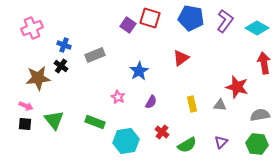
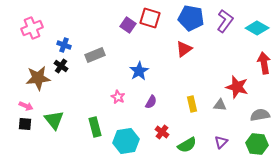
red triangle: moved 3 px right, 9 px up
green rectangle: moved 5 px down; rotated 54 degrees clockwise
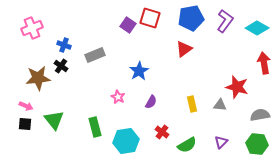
blue pentagon: rotated 20 degrees counterclockwise
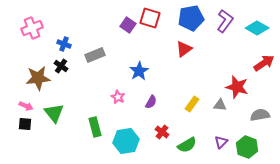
blue cross: moved 1 px up
red arrow: rotated 65 degrees clockwise
yellow rectangle: rotated 49 degrees clockwise
green triangle: moved 7 px up
green hexagon: moved 10 px left, 3 px down; rotated 15 degrees clockwise
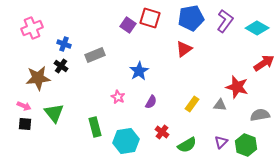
pink arrow: moved 2 px left
green hexagon: moved 1 px left, 2 px up
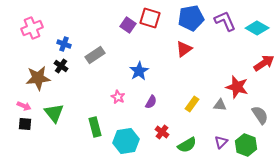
purple L-shape: rotated 60 degrees counterclockwise
gray rectangle: rotated 12 degrees counterclockwise
gray semicircle: rotated 66 degrees clockwise
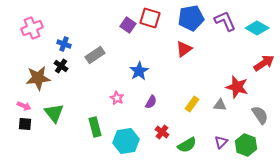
pink star: moved 1 px left, 1 px down
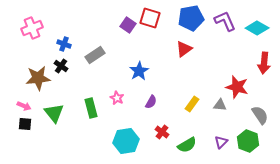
red arrow: rotated 130 degrees clockwise
green rectangle: moved 4 px left, 19 px up
green hexagon: moved 2 px right, 4 px up
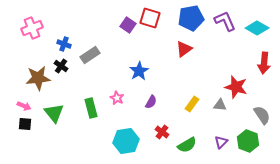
gray rectangle: moved 5 px left
red star: moved 1 px left
gray semicircle: moved 2 px right
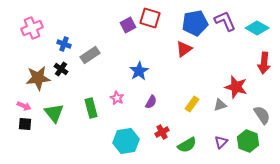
blue pentagon: moved 4 px right, 5 px down
purple square: rotated 28 degrees clockwise
black cross: moved 3 px down
gray triangle: rotated 24 degrees counterclockwise
red cross: rotated 24 degrees clockwise
